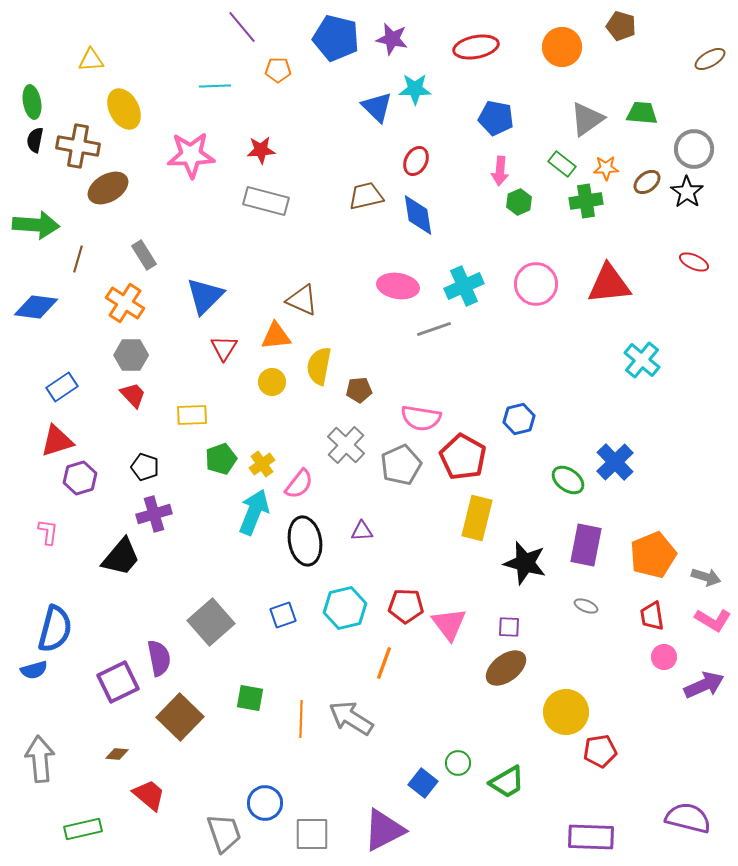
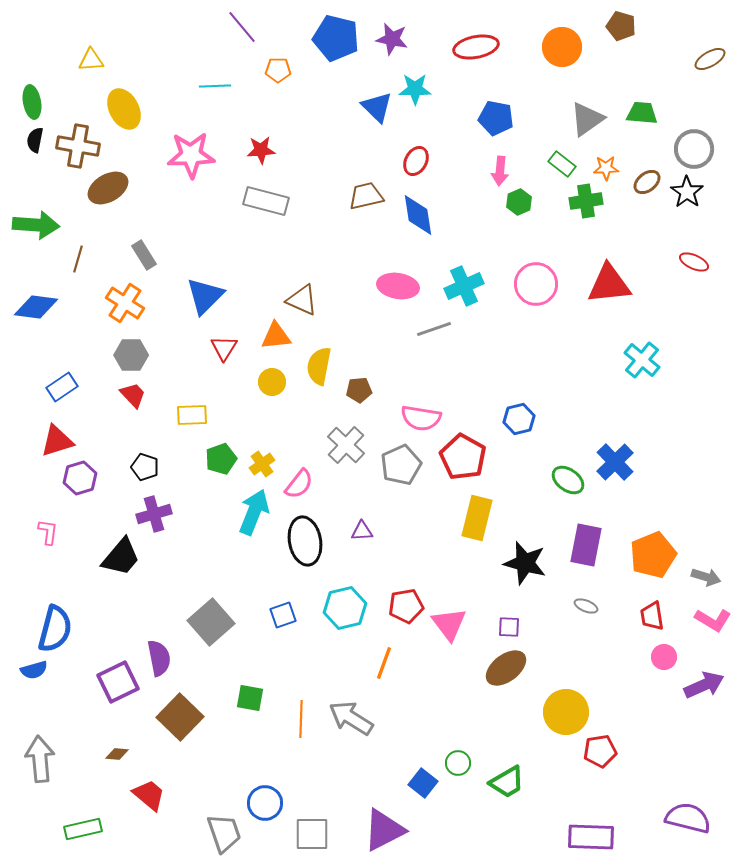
red pentagon at (406, 606): rotated 12 degrees counterclockwise
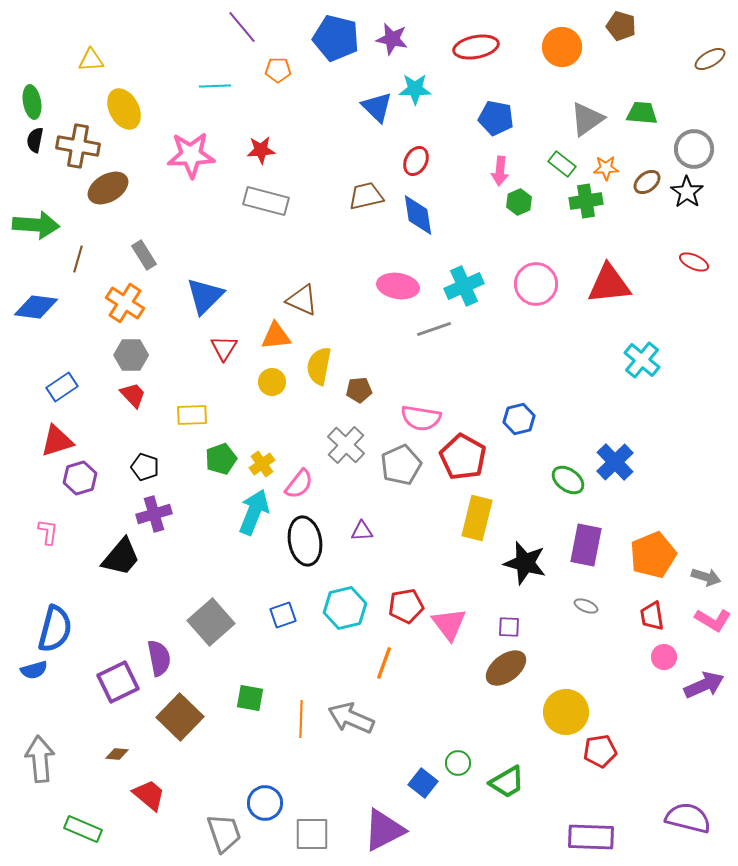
gray arrow at (351, 718): rotated 9 degrees counterclockwise
green rectangle at (83, 829): rotated 36 degrees clockwise
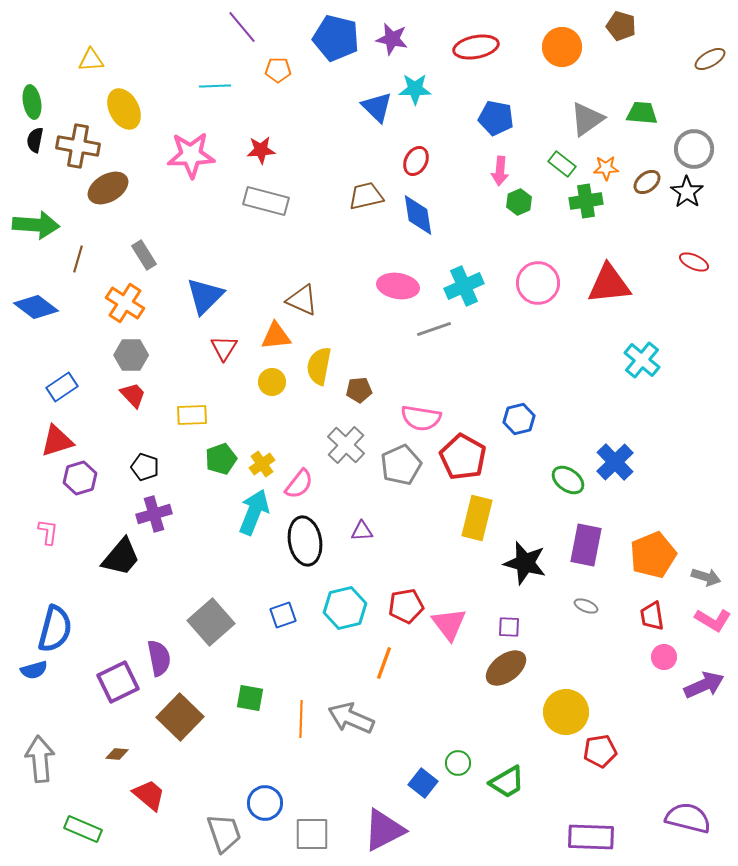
pink circle at (536, 284): moved 2 px right, 1 px up
blue diamond at (36, 307): rotated 30 degrees clockwise
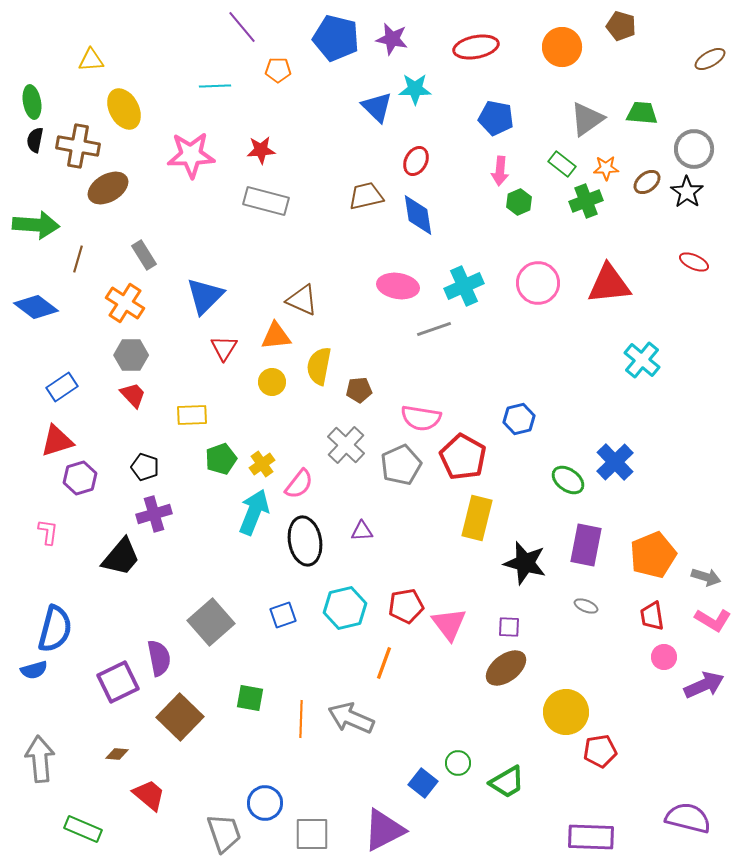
green cross at (586, 201): rotated 12 degrees counterclockwise
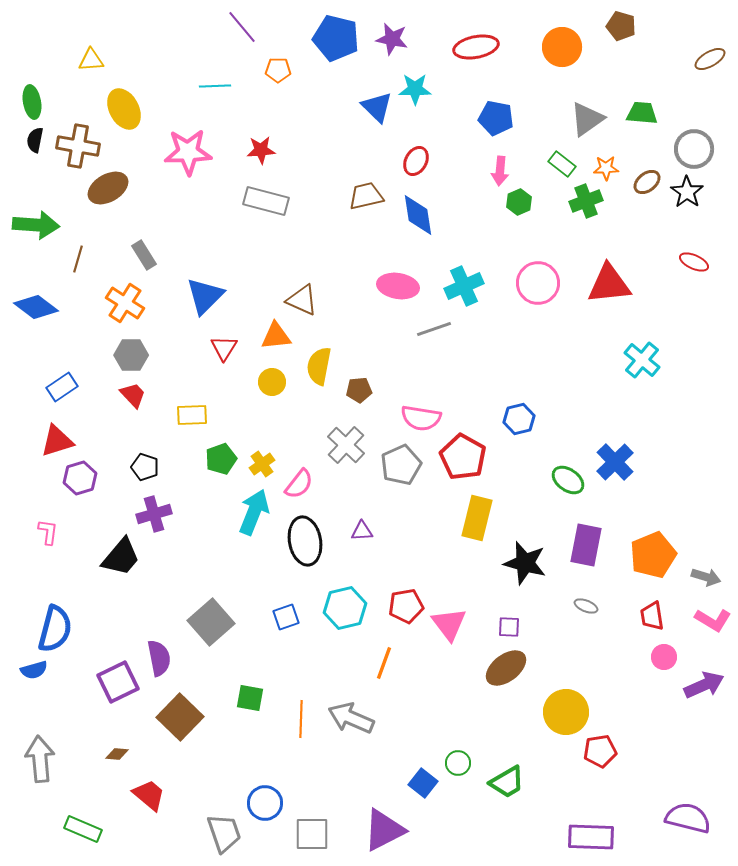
pink star at (191, 155): moved 3 px left, 3 px up
blue square at (283, 615): moved 3 px right, 2 px down
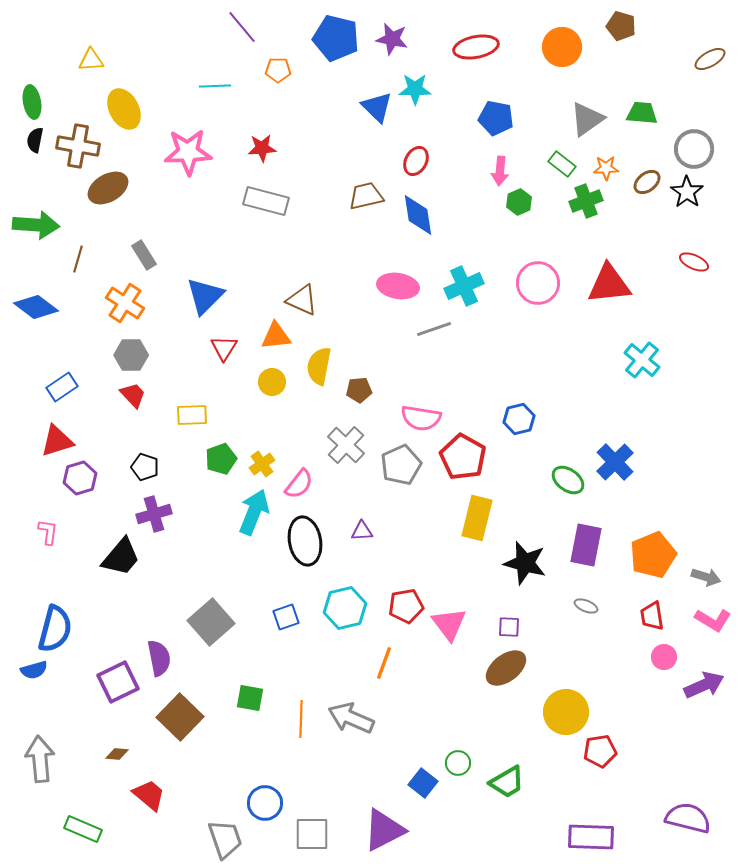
red star at (261, 150): moved 1 px right, 2 px up
gray trapezoid at (224, 833): moved 1 px right, 6 px down
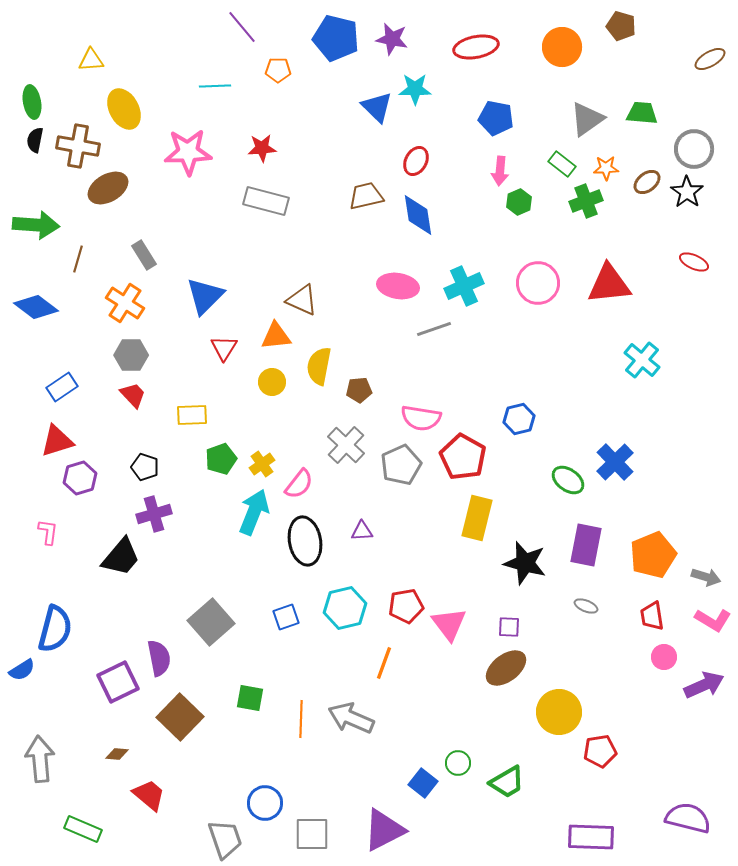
blue semicircle at (34, 670): moved 12 px left; rotated 16 degrees counterclockwise
yellow circle at (566, 712): moved 7 px left
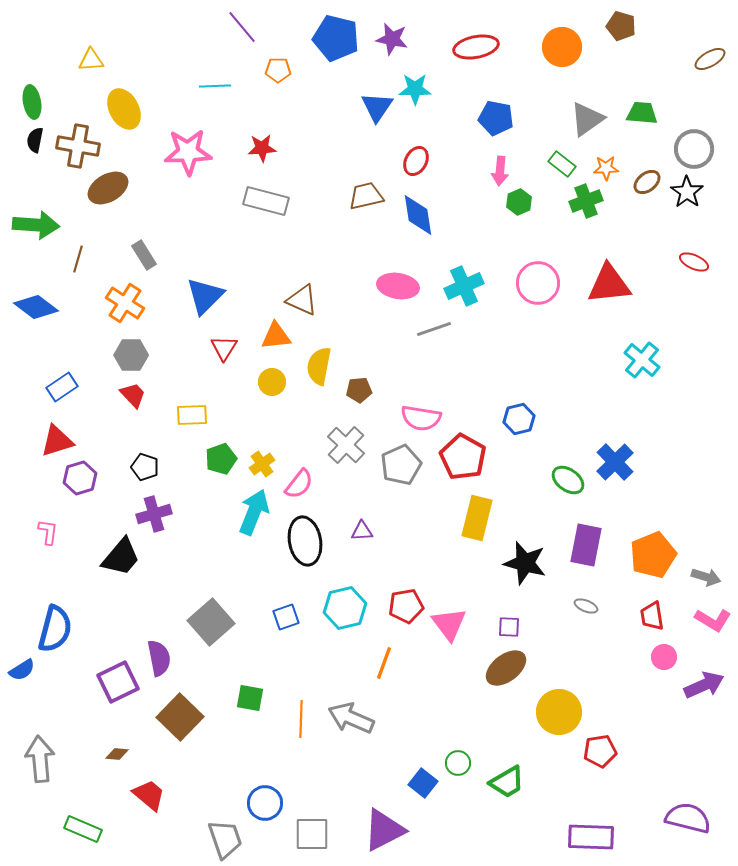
blue triangle at (377, 107): rotated 20 degrees clockwise
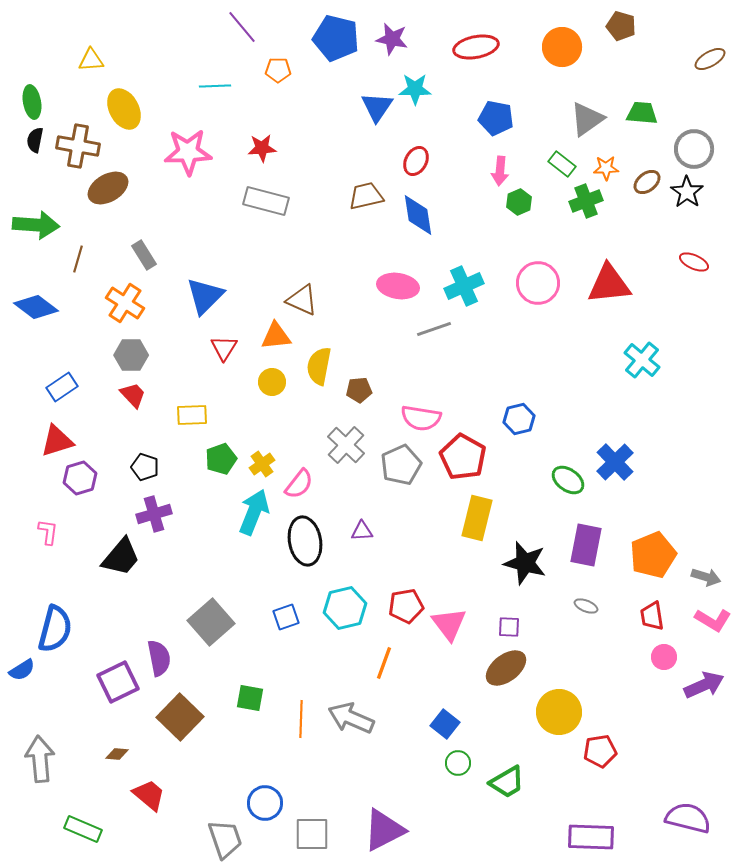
blue square at (423, 783): moved 22 px right, 59 px up
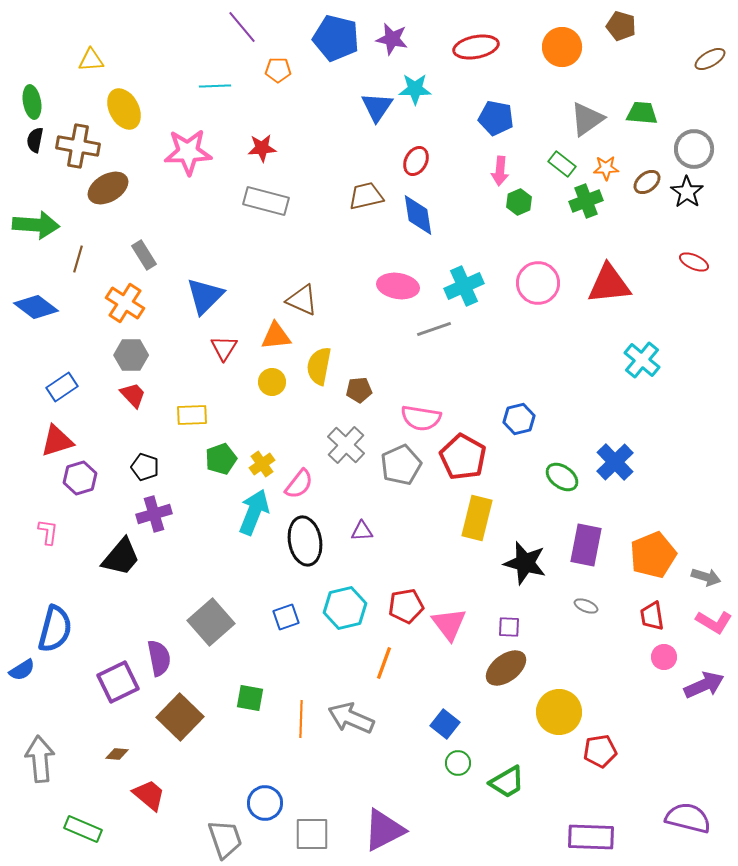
green ellipse at (568, 480): moved 6 px left, 3 px up
pink L-shape at (713, 620): moved 1 px right, 2 px down
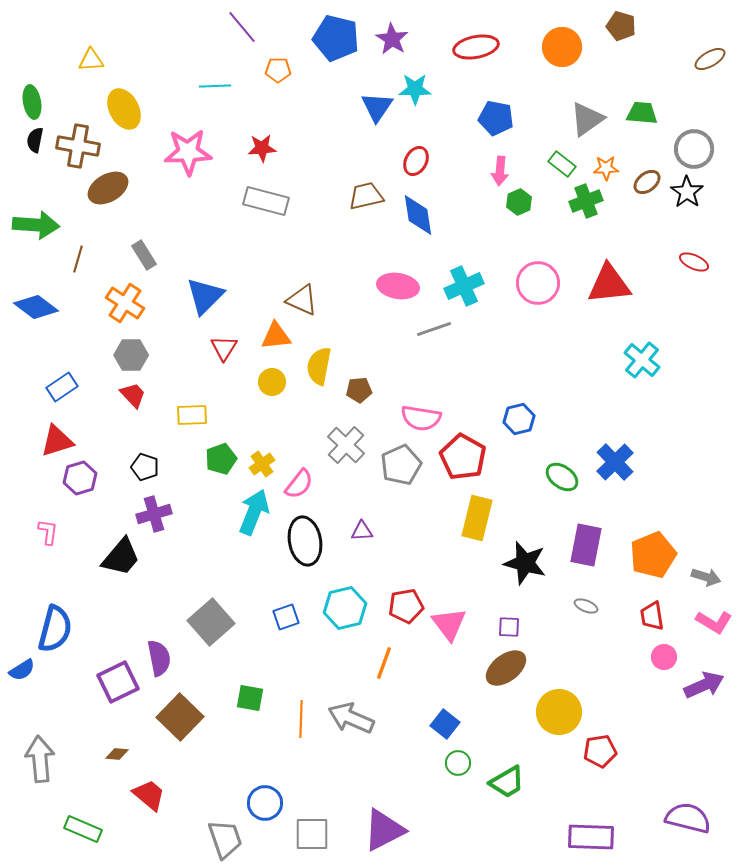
purple star at (392, 39): rotated 20 degrees clockwise
